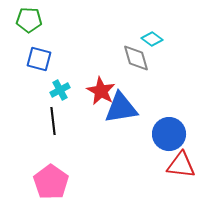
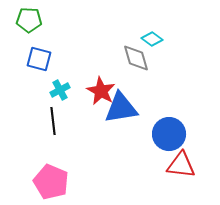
pink pentagon: rotated 12 degrees counterclockwise
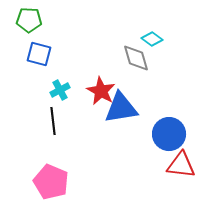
blue square: moved 5 px up
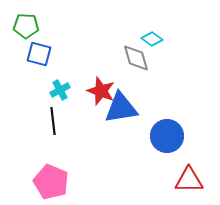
green pentagon: moved 3 px left, 6 px down
red star: rotated 8 degrees counterclockwise
blue circle: moved 2 px left, 2 px down
red triangle: moved 8 px right, 15 px down; rotated 8 degrees counterclockwise
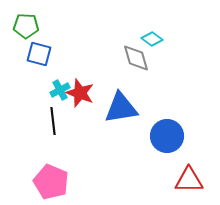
red star: moved 21 px left, 2 px down
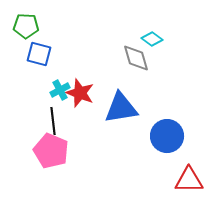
pink pentagon: moved 31 px up
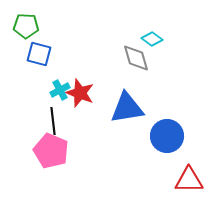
blue triangle: moved 6 px right
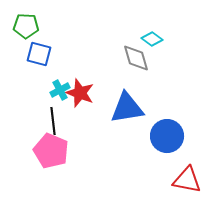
red triangle: moved 2 px left; rotated 12 degrees clockwise
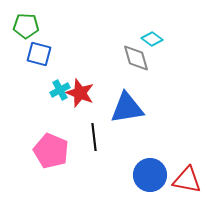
black line: moved 41 px right, 16 px down
blue circle: moved 17 px left, 39 px down
